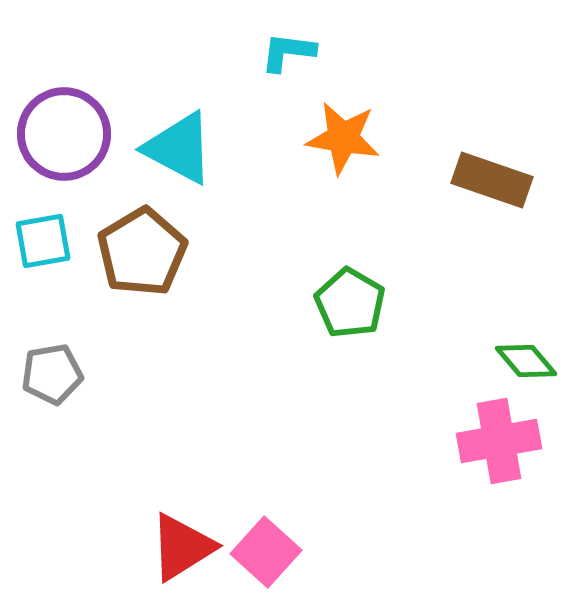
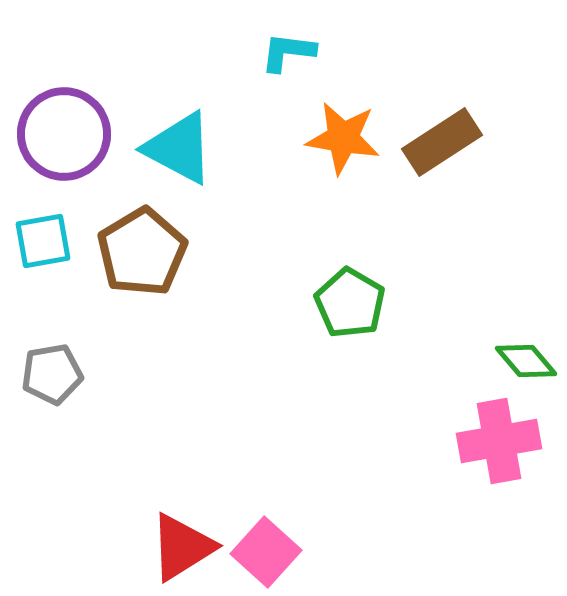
brown rectangle: moved 50 px left, 38 px up; rotated 52 degrees counterclockwise
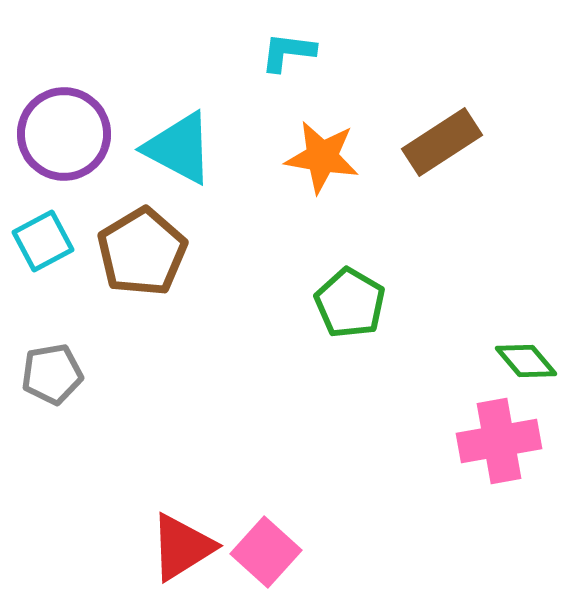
orange star: moved 21 px left, 19 px down
cyan square: rotated 18 degrees counterclockwise
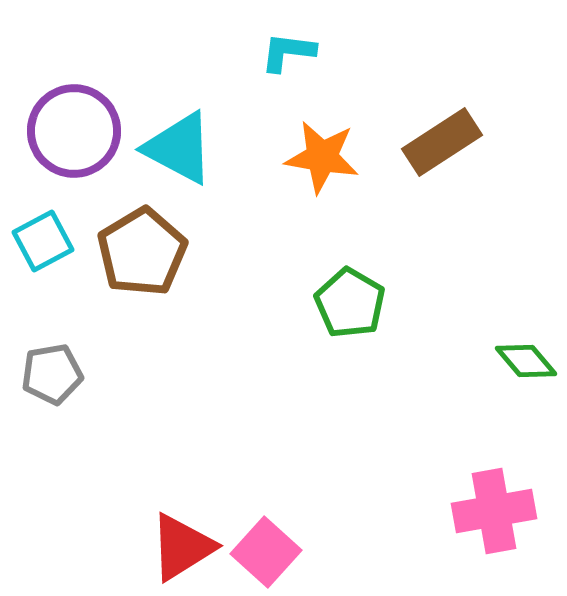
purple circle: moved 10 px right, 3 px up
pink cross: moved 5 px left, 70 px down
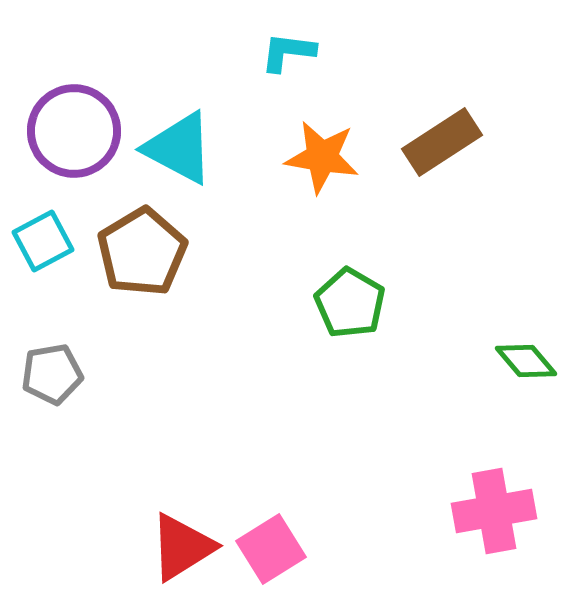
pink square: moved 5 px right, 3 px up; rotated 16 degrees clockwise
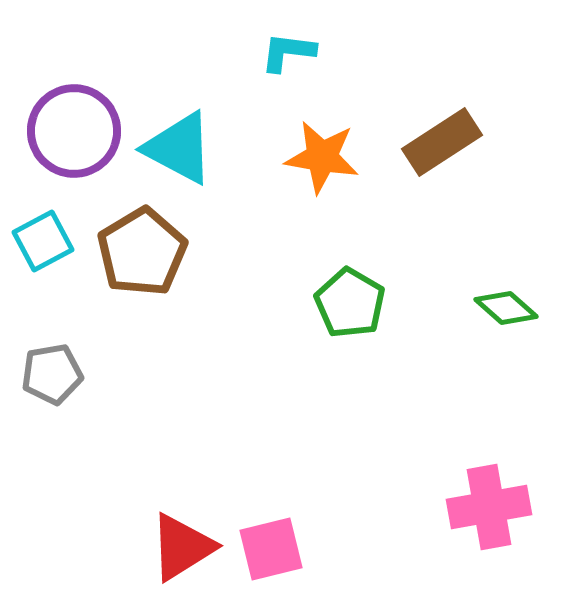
green diamond: moved 20 px left, 53 px up; rotated 8 degrees counterclockwise
pink cross: moved 5 px left, 4 px up
pink square: rotated 18 degrees clockwise
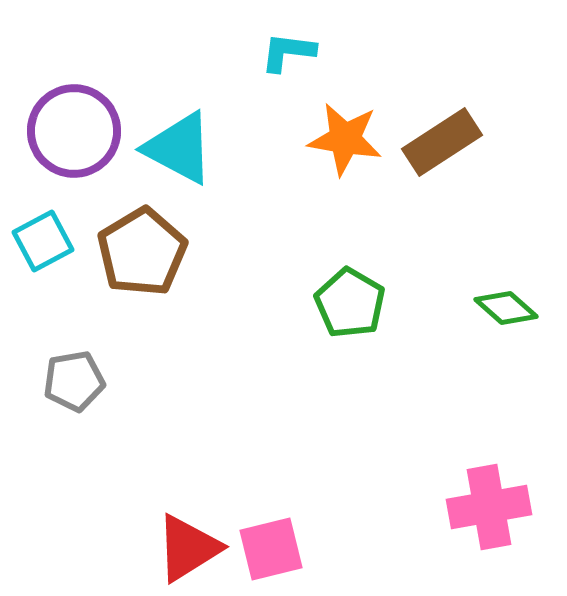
orange star: moved 23 px right, 18 px up
gray pentagon: moved 22 px right, 7 px down
red triangle: moved 6 px right, 1 px down
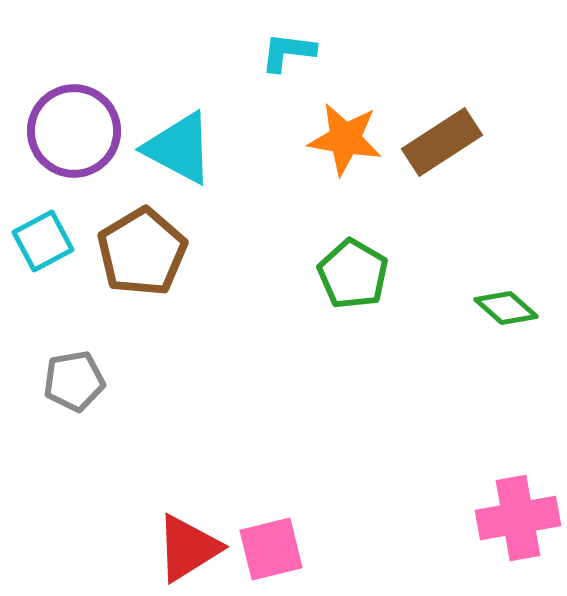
green pentagon: moved 3 px right, 29 px up
pink cross: moved 29 px right, 11 px down
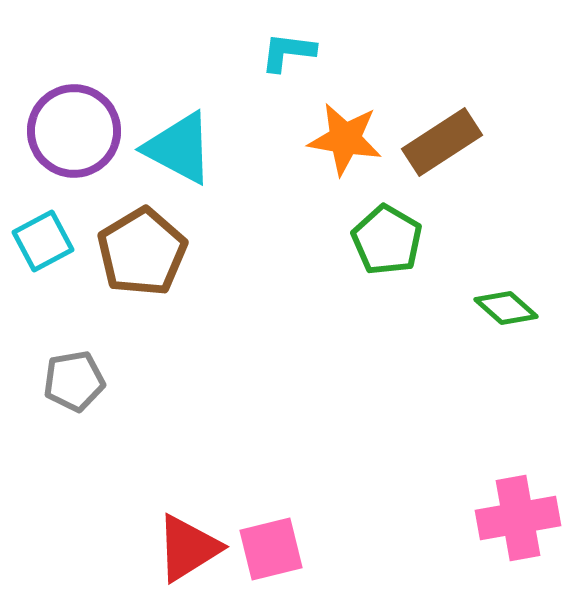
green pentagon: moved 34 px right, 34 px up
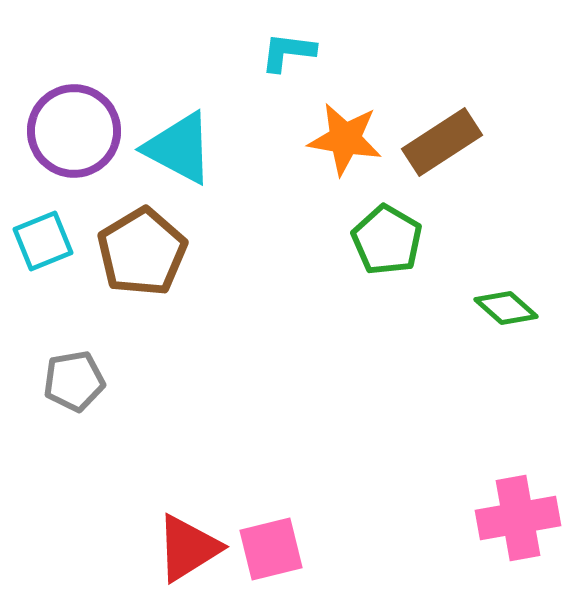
cyan square: rotated 6 degrees clockwise
